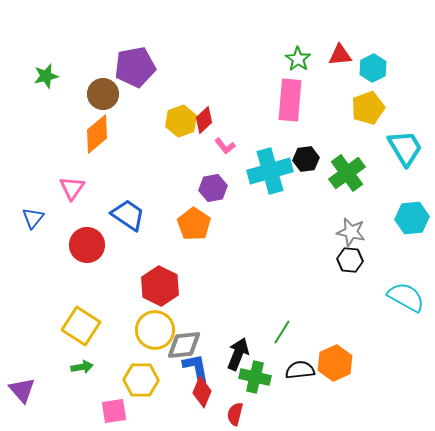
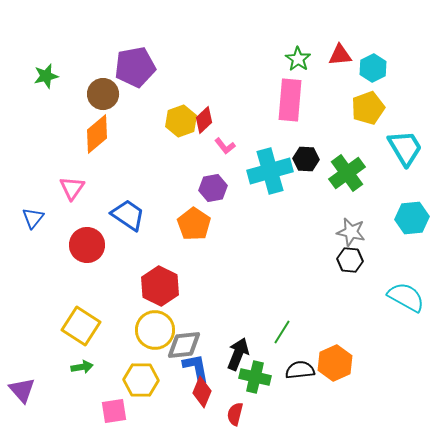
black hexagon at (306, 159): rotated 10 degrees clockwise
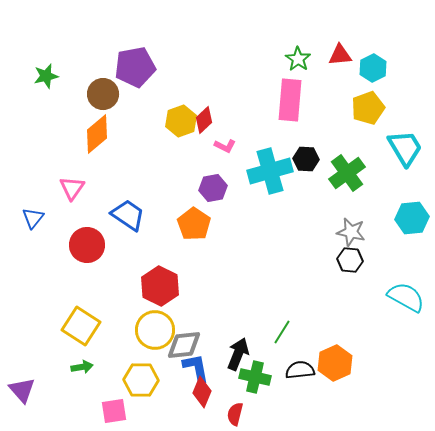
pink L-shape at (225, 146): rotated 25 degrees counterclockwise
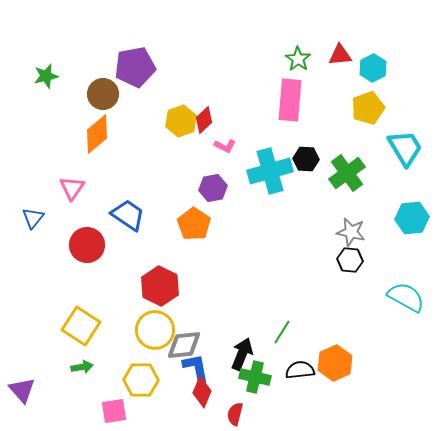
black arrow at (238, 354): moved 4 px right
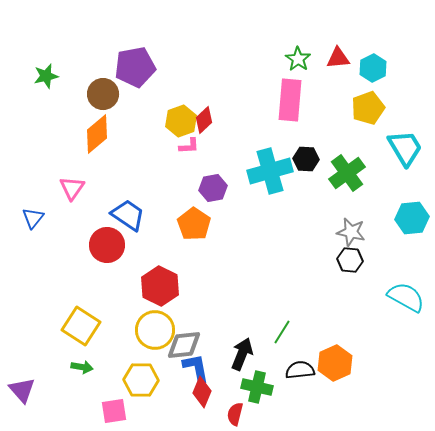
red triangle at (340, 55): moved 2 px left, 3 px down
pink L-shape at (225, 146): moved 36 px left; rotated 30 degrees counterclockwise
red circle at (87, 245): moved 20 px right
green arrow at (82, 367): rotated 20 degrees clockwise
green cross at (255, 377): moved 2 px right, 10 px down
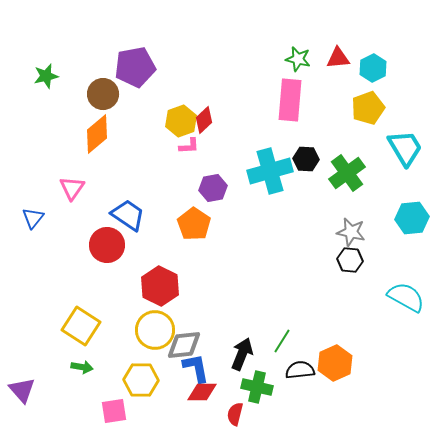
green star at (298, 59): rotated 20 degrees counterclockwise
green line at (282, 332): moved 9 px down
red diamond at (202, 392): rotated 68 degrees clockwise
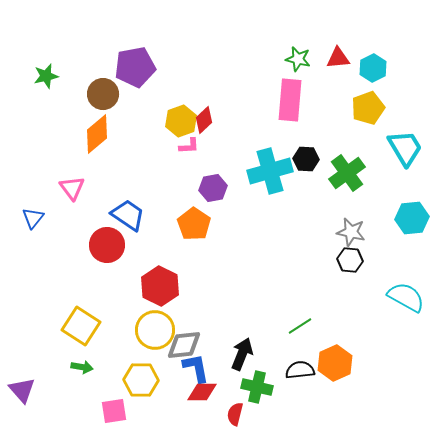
pink triangle at (72, 188): rotated 12 degrees counterclockwise
green line at (282, 341): moved 18 px right, 15 px up; rotated 25 degrees clockwise
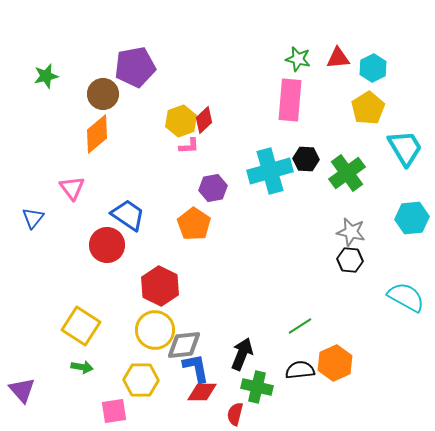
yellow pentagon at (368, 108): rotated 12 degrees counterclockwise
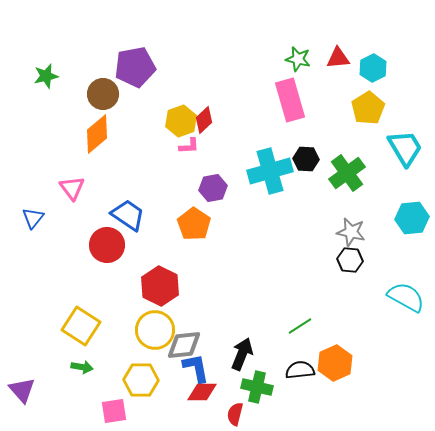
pink rectangle at (290, 100): rotated 21 degrees counterclockwise
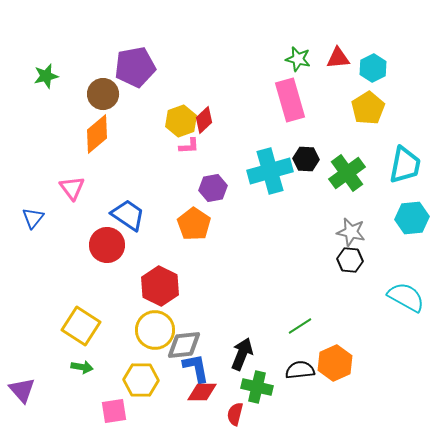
cyan trapezoid at (405, 148): moved 17 px down; rotated 42 degrees clockwise
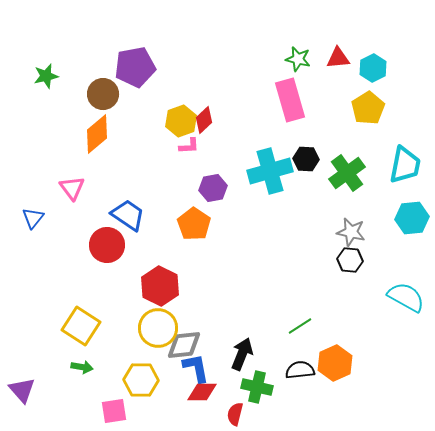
yellow circle at (155, 330): moved 3 px right, 2 px up
